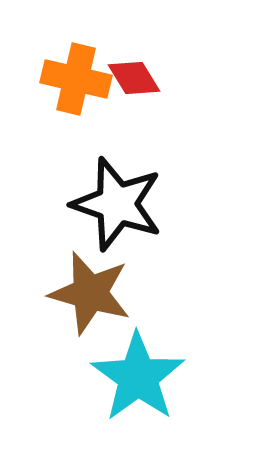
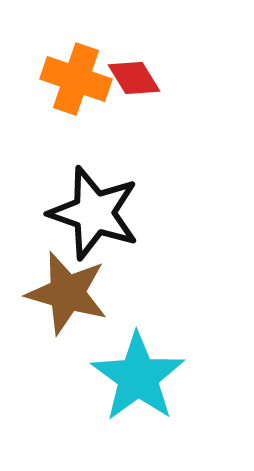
orange cross: rotated 6 degrees clockwise
black star: moved 23 px left, 9 px down
brown star: moved 23 px left
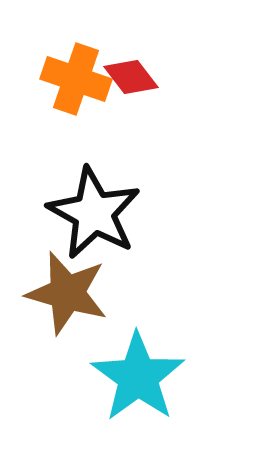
red diamond: moved 3 px left, 1 px up; rotated 6 degrees counterclockwise
black star: rotated 10 degrees clockwise
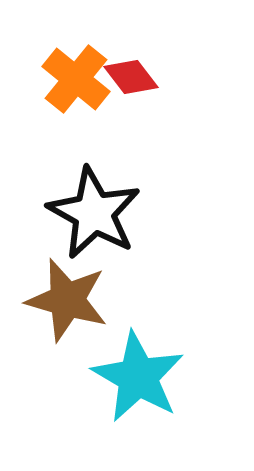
orange cross: rotated 20 degrees clockwise
brown star: moved 7 px down
cyan star: rotated 6 degrees counterclockwise
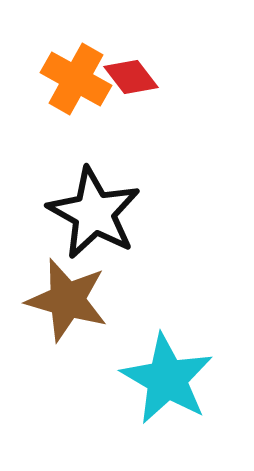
orange cross: rotated 10 degrees counterclockwise
cyan star: moved 29 px right, 2 px down
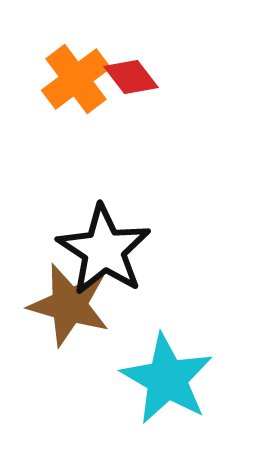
orange cross: rotated 24 degrees clockwise
black star: moved 10 px right, 37 px down; rotated 4 degrees clockwise
brown star: moved 2 px right, 5 px down
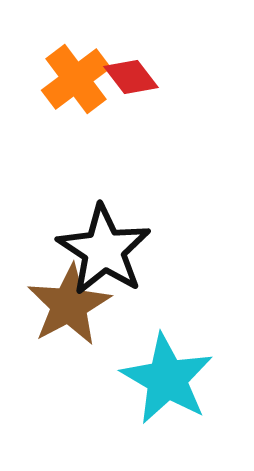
brown star: rotated 28 degrees clockwise
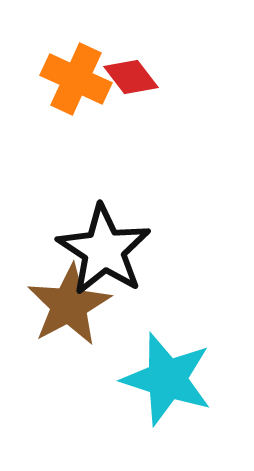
orange cross: rotated 28 degrees counterclockwise
cyan star: rotated 12 degrees counterclockwise
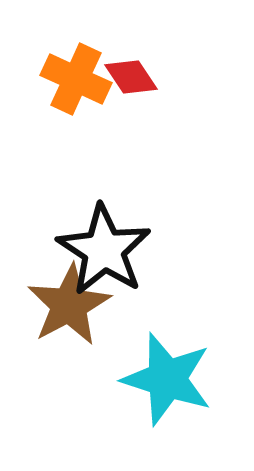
red diamond: rotated 4 degrees clockwise
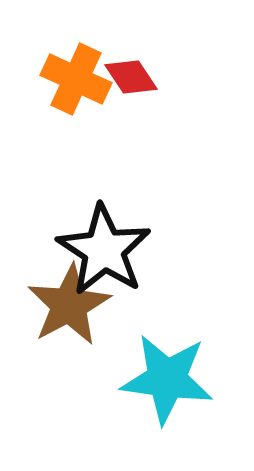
cyan star: rotated 10 degrees counterclockwise
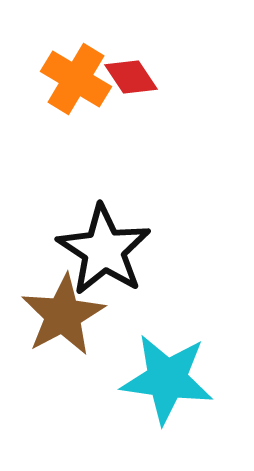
orange cross: rotated 6 degrees clockwise
brown star: moved 6 px left, 10 px down
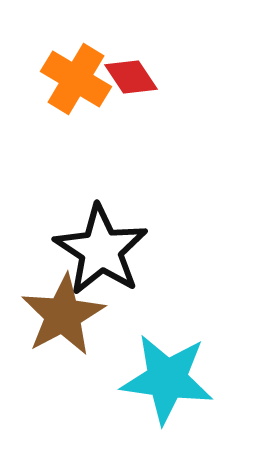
black star: moved 3 px left
